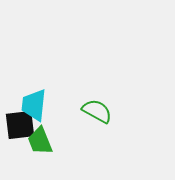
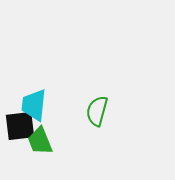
green semicircle: rotated 104 degrees counterclockwise
black square: moved 1 px down
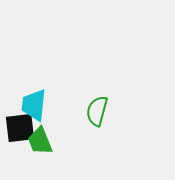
black square: moved 2 px down
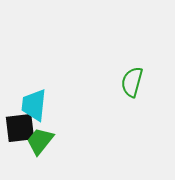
green semicircle: moved 35 px right, 29 px up
green trapezoid: rotated 60 degrees clockwise
